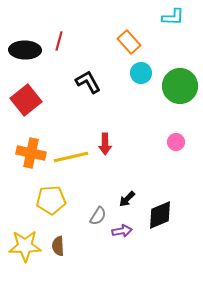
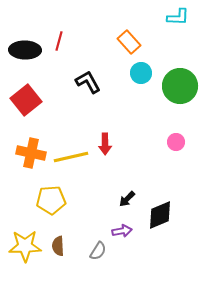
cyan L-shape: moved 5 px right
gray semicircle: moved 35 px down
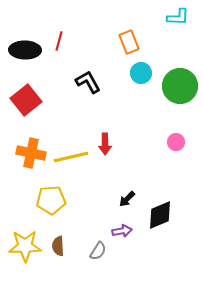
orange rectangle: rotated 20 degrees clockwise
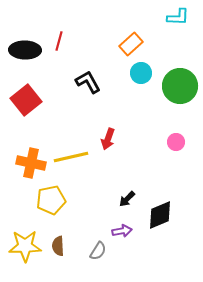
orange rectangle: moved 2 px right, 2 px down; rotated 70 degrees clockwise
red arrow: moved 3 px right, 5 px up; rotated 20 degrees clockwise
orange cross: moved 10 px down
yellow pentagon: rotated 8 degrees counterclockwise
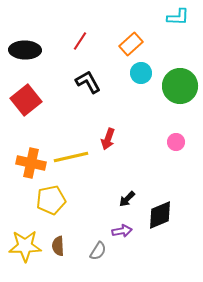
red line: moved 21 px right; rotated 18 degrees clockwise
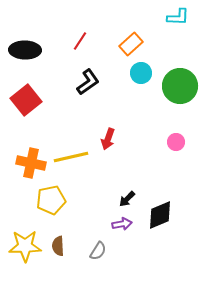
black L-shape: rotated 84 degrees clockwise
purple arrow: moved 7 px up
